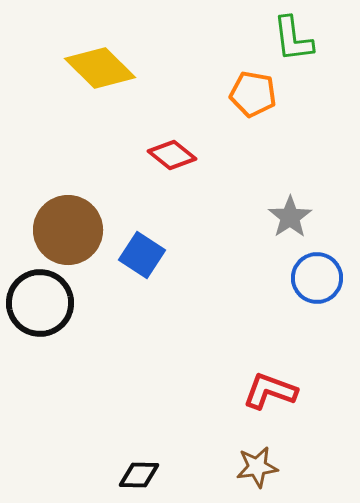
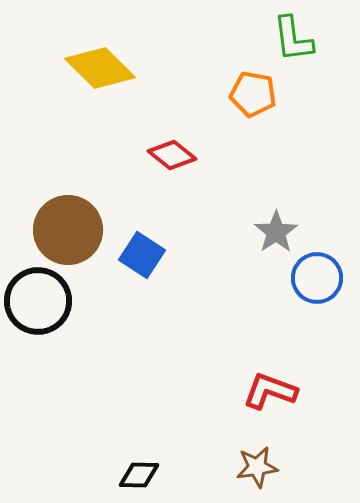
gray star: moved 14 px left, 15 px down
black circle: moved 2 px left, 2 px up
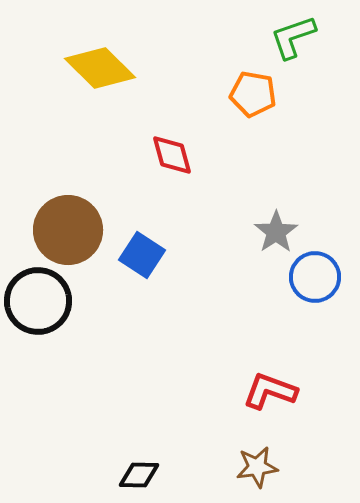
green L-shape: moved 2 px up; rotated 78 degrees clockwise
red diamond: rotated 36 degrees clockwise
blue circle: moved 2 px left, 1 px up
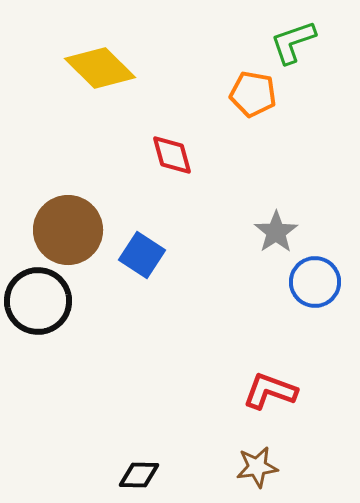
green L-shape: moved 5 px down
blue circle: moved 5 px down
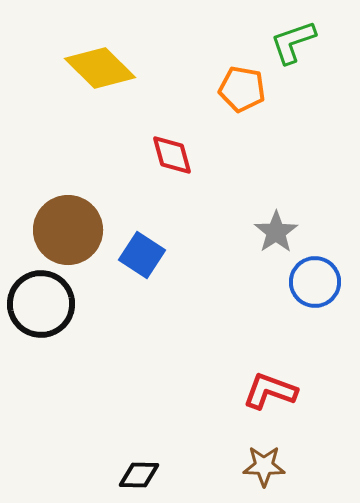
orange pentagon: moved 11 px left, 5 px up
black circle: moved 3 px right, 3 px down
brown star: moved 7 px right, 1 px up; rotated 9 degrees clockwise
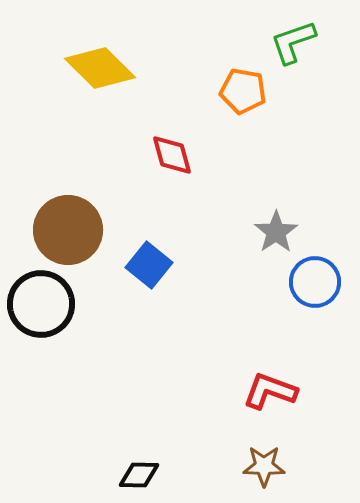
orange pentagon: moved 1 px right, 2 px down
blue square: moved 7 px right, 10 px down; rotated 6 degrees clockwise
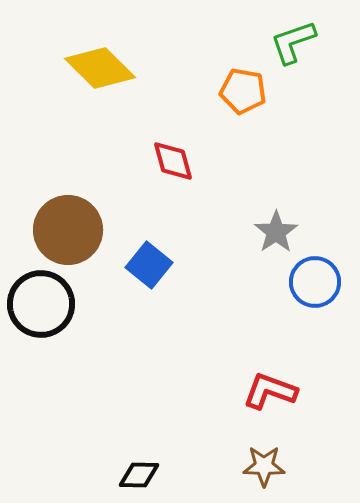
red diamond: moved 1 px right, 6 px down
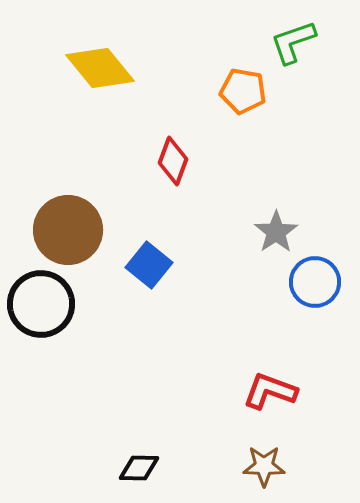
yellow diamond: rotated 6 degrees clockwise
red diamond: rotated 36 degrees clockwise
black diamond: moved 7 px up
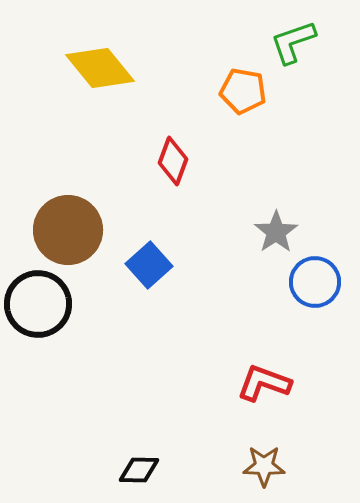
blue square: rotated 9 degrees clockwise
black circle: moved 3 px left
red L-shape: moved 6 px left, 8 px up
black diamond: moved 2 px down
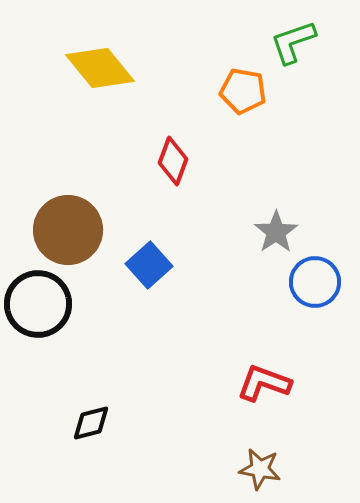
brown star: moved 4 px left, 3 px down; rotated 9 degrees clockwise
black diamond: moved 48 px left, 47 px up; rotated 15 degrees counterclockwise
